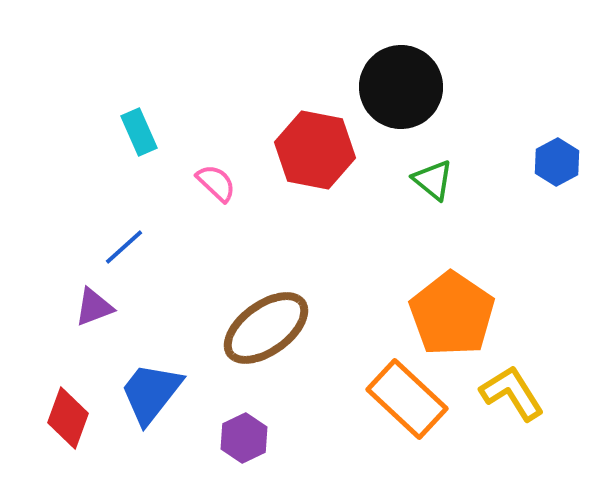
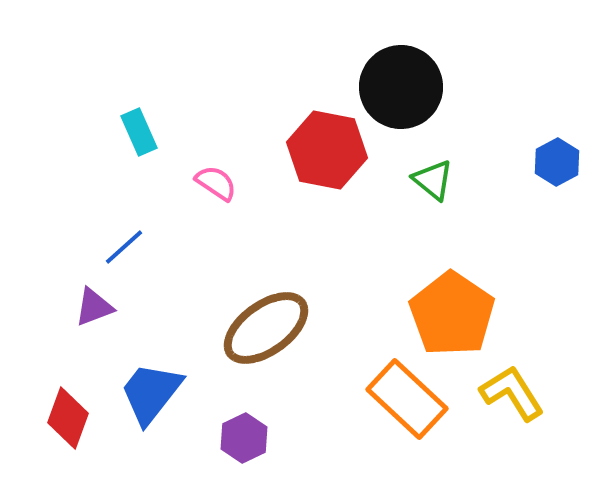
red hexagon: moved 12 px right
pink semicircle: rotated 9 degrees counterclockwise
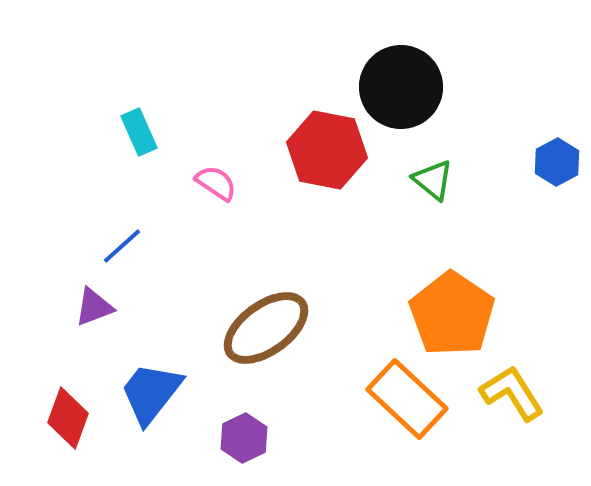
blue line: moved 2 px left, 1 px up
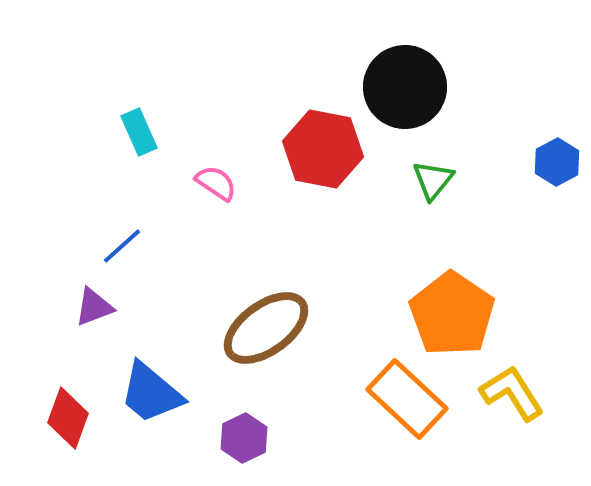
black circle: moved 4 px right
red hexagon: moved 4 px left, 1 px up
green triangle: rotated 30 degrees clockwise
blue trapezoid: rotated 88 degrees counterclockwise
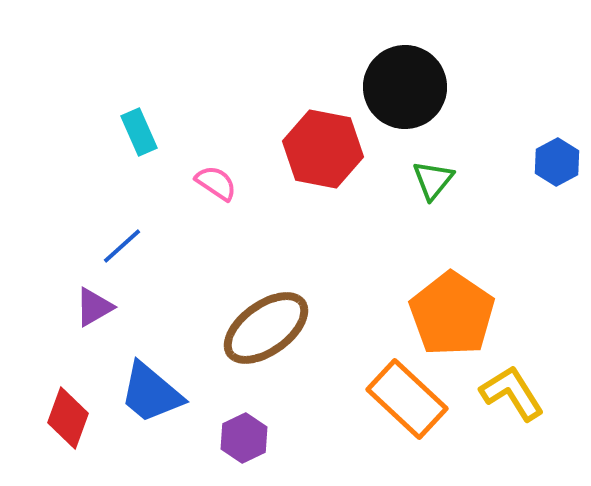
purple triangle: rotated 9 degrees counterclockwise
